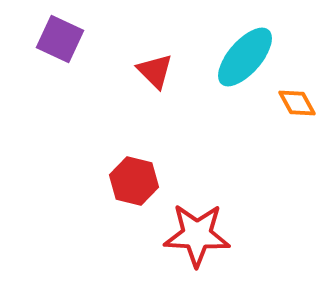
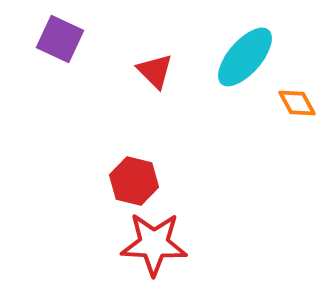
red star: moved 43 px left, 9 px down
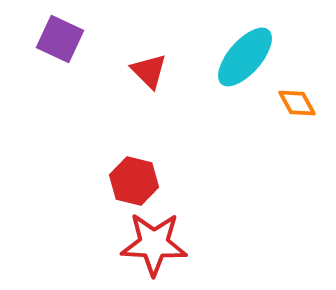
red triangle: moved 6 px left
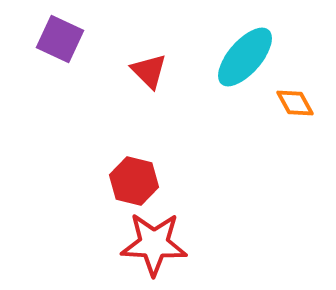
orange diamond: moved 2 px left
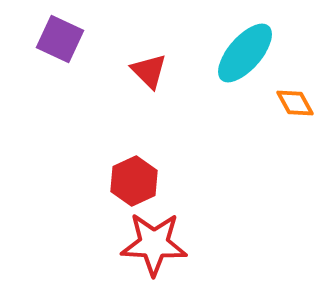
cyan ellipse: moved 4 px up
red hexagon: rotated 21 degrees clockwise
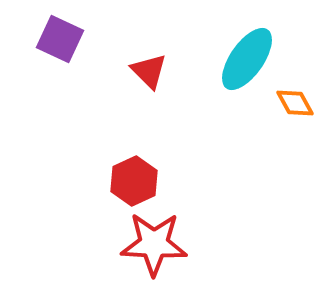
cyan ellipse: moved 2 px right, 6 px down; rotated 6 degrees counterclockwise
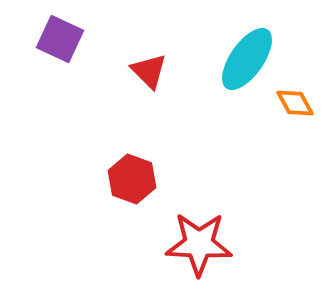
red hexagon: moved 2 px left, 2 px up; rotated 15 degrees counterclockwise
red star: moved 45 px right
